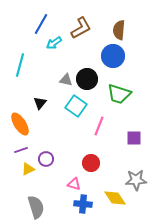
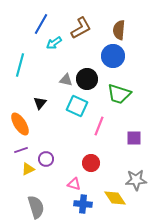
cyan square: moved 1 px right; rotated 10 degrees counterclockwise
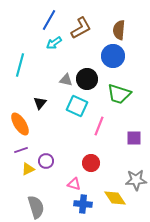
blue line: moved 8 px right, 4 px up
purple circle: moved 2 px down
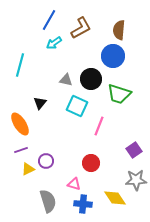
black circle: moved 4 px right
purple square: moved 12 px down; rotated 35 degrees counterclockwise
gray semicircle: moved 12 px right, 6 px up
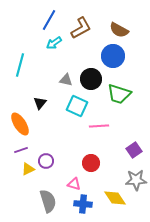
brown semicircle: rotated 66 degrees counterclockwise
pink line: rotated 66 degrees clockwise
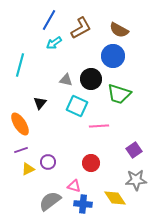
purple circle: moved 2 px right, 1 px down
pink triangle: moved 2 px down
gray semicircle: moved 2 px right; rotated 110 degrees counterclockwise
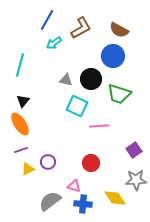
blue line: moved 2 px left
black triangle: moved 17 px left, 2 px up
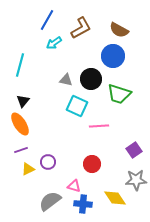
red circle: moved 1 px right, 1 px down
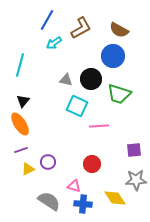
purple square: rotated 28 degrees clockwise
gray semicircle: moved 1 px left; rotated 70 degrees clockwise
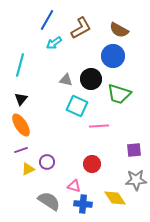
black triangle: moved 2 px left, 2 px up
orange ellipse: moved 1 px right, 1 px down
purple circle: moved 1 px left
